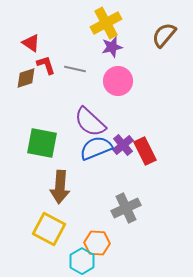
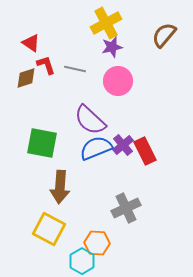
purple semicircle: moved 2 px up
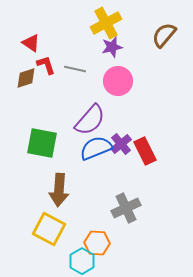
purple semicircle: rotated 92 degrees counterclockwise
purple cross: moved 2 px left, 1 px up
brown arrow: moved 1 px left, 3 px down
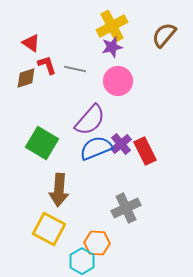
yellow cross: moved 6 px right, 3 px down
red L-shape: moved 1 px right
green square: rotated 20 degrees clockwise
